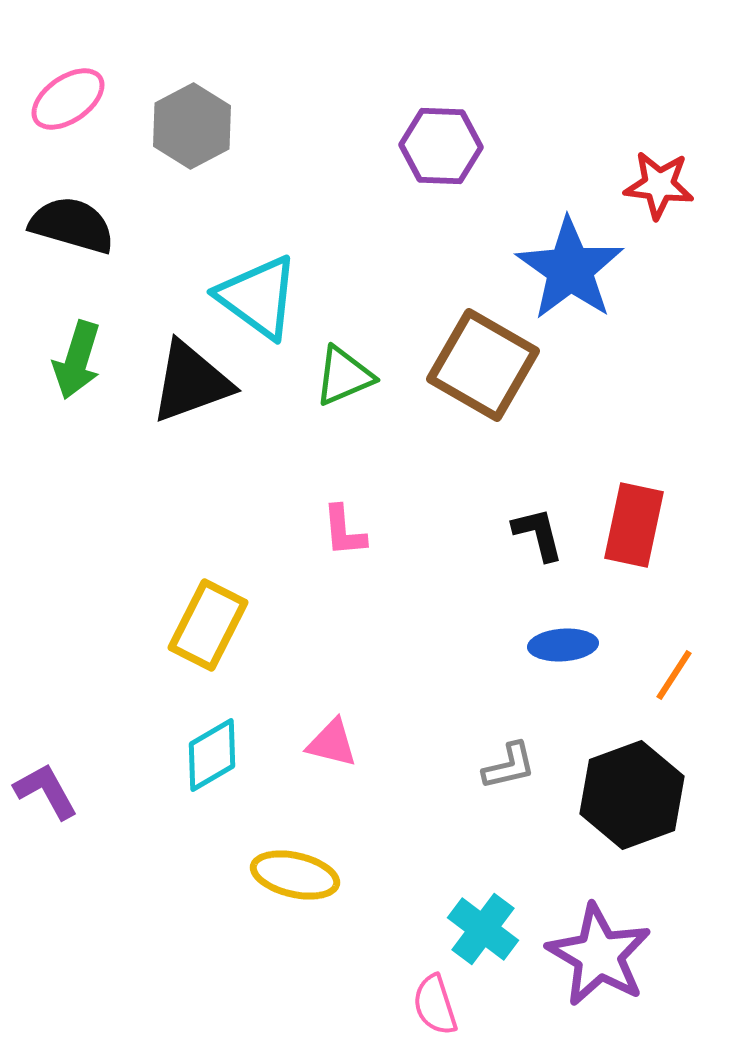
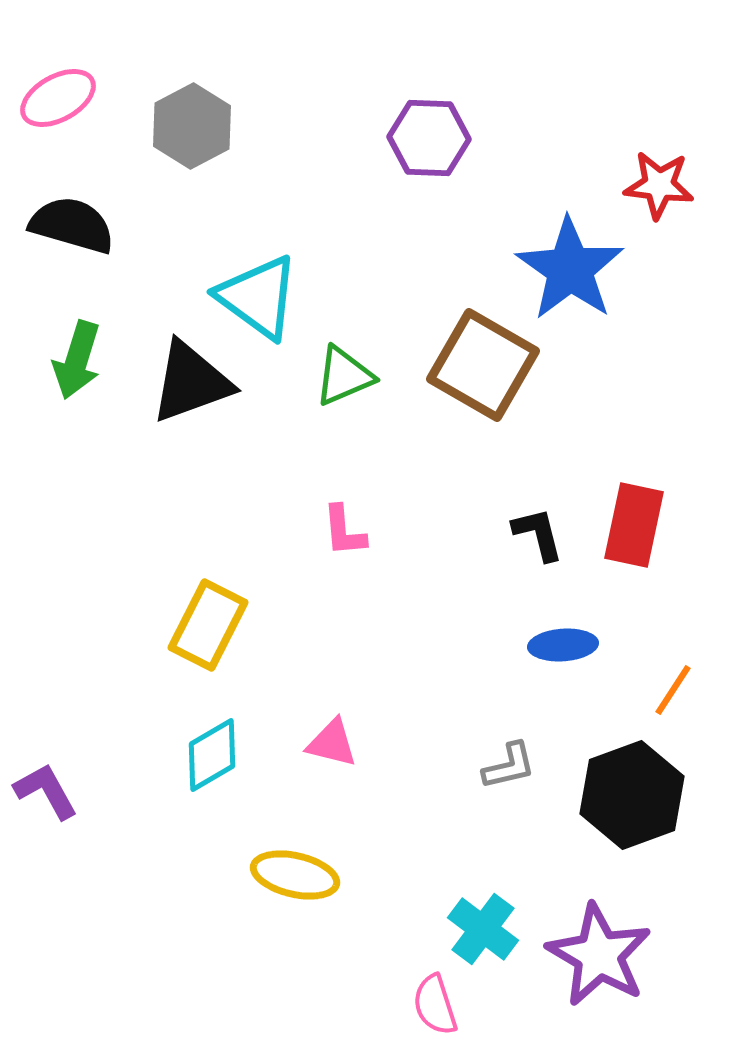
pink ellipse: moved 10 px left, 1 px up; rotated 6 degrees clockwise
purple hexagon: moved 12 px left, 8 px up
orange line: moved 1 px left, 15 px down
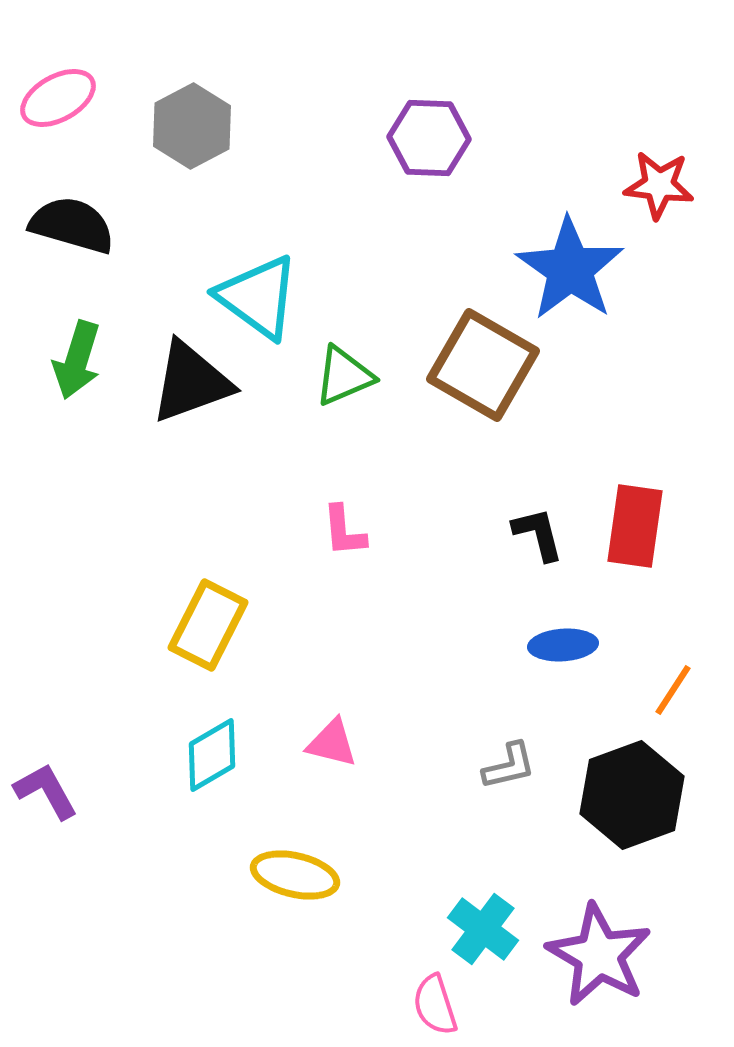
red rectangle: moved 1 px right, 1 px down; rotated 4 degrees counterclockwise
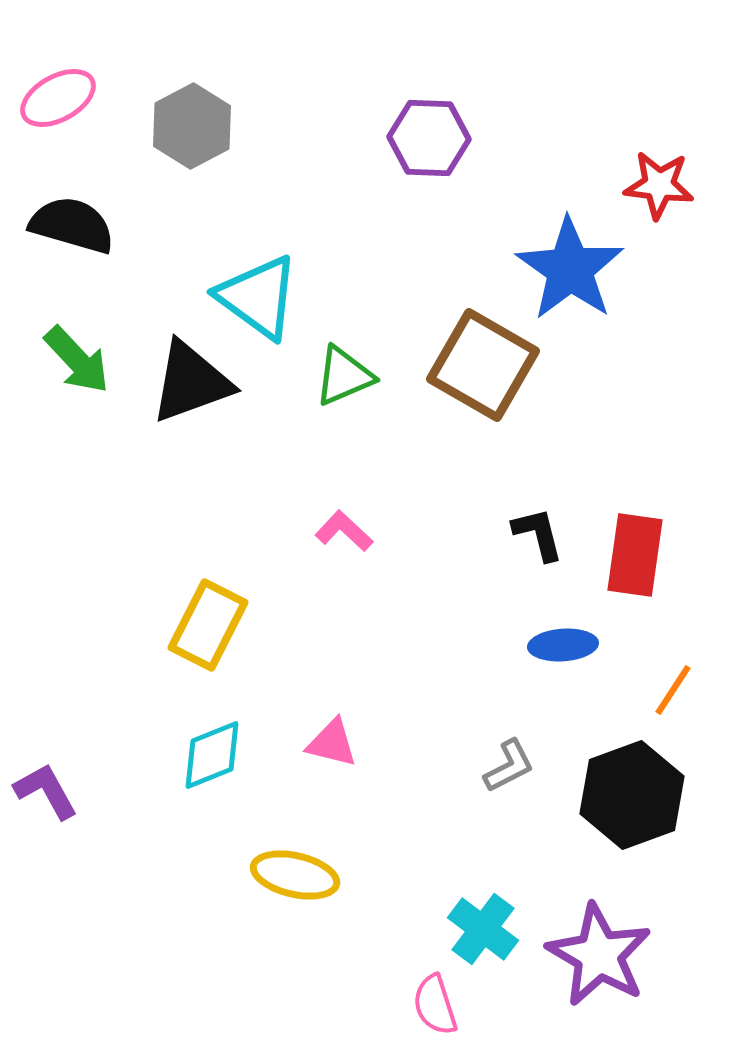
green arrow: rotated 60 degrees counterclockwise
red rectangle: moved 29 px down
pink L-shape: rotated 138 degrees clockwise
cyan diamond: rotated 8 degrees clockwise
gray L-shape: rotated 14 degrees counterclockwise
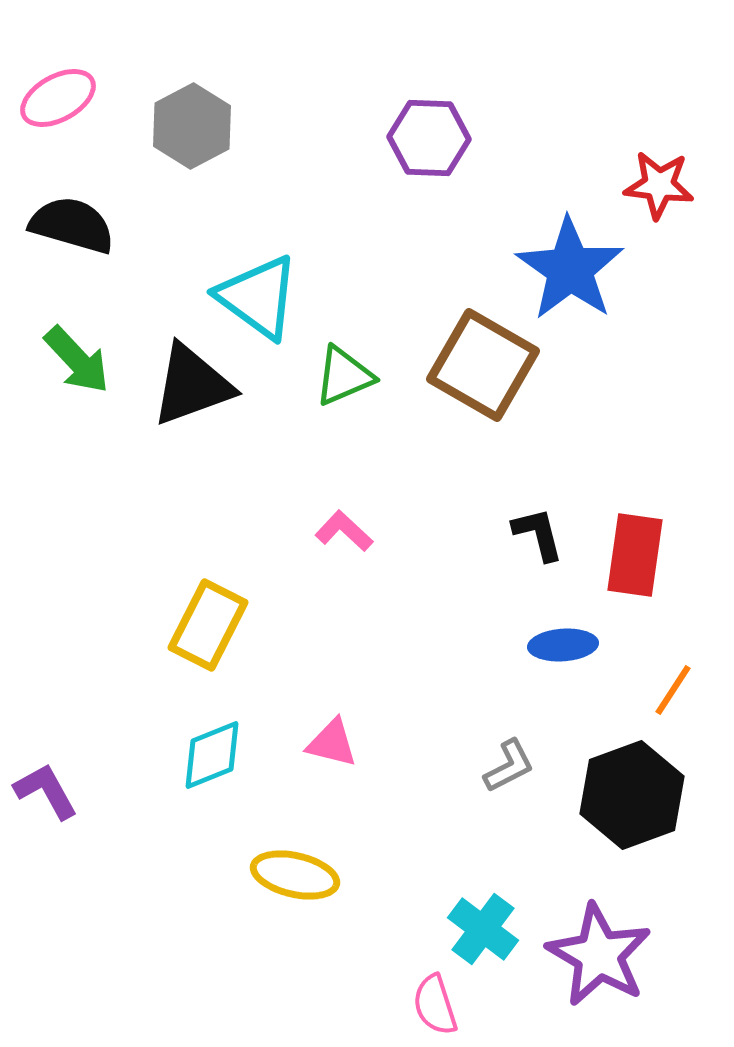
black triangle: moved 1 px right, 3 px down
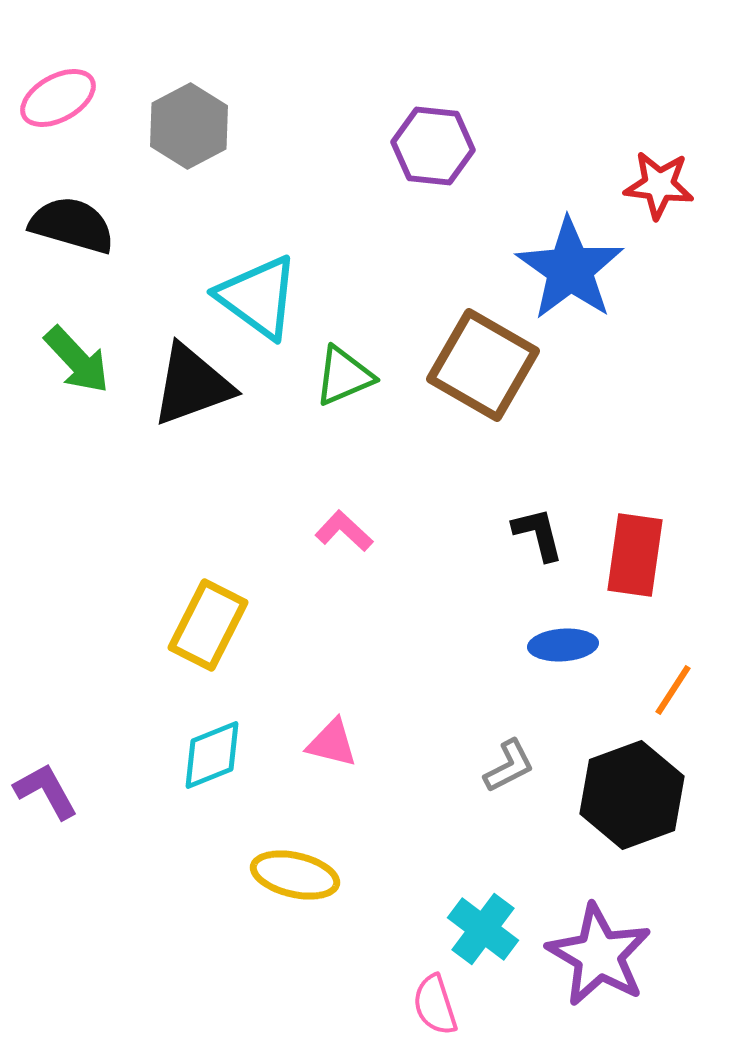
gray hexagon: moved 3 px left
purple hexagon: moved 4 px right, 8 px down; rotated 4 degrees clockwise
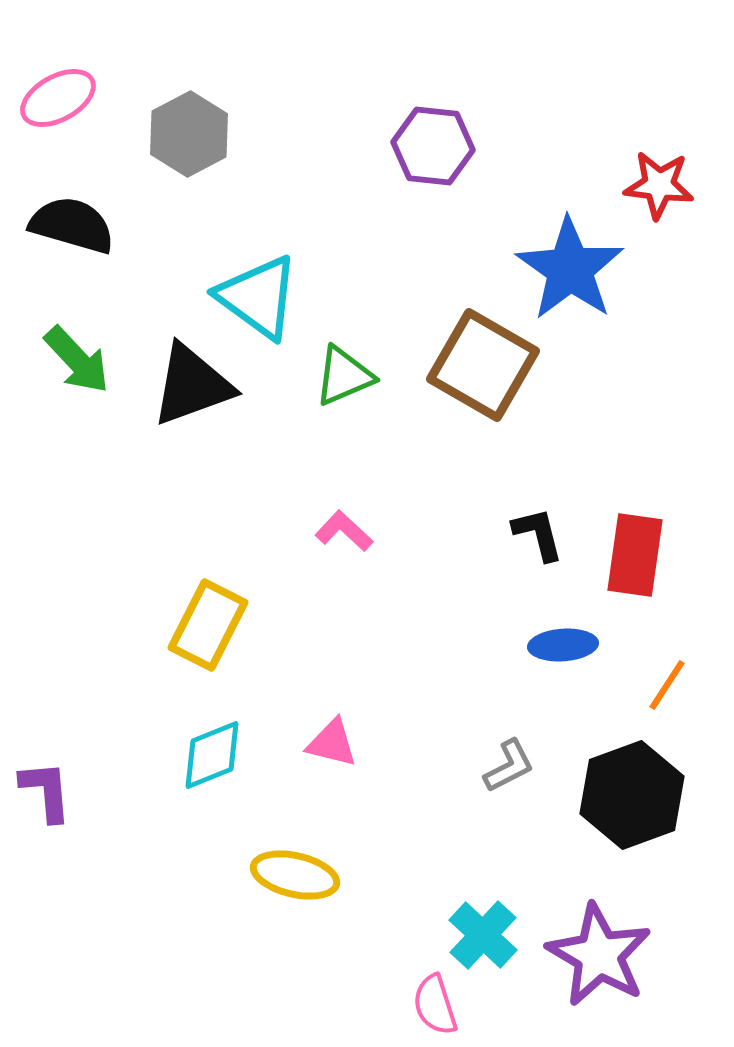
gray hexagon: moved 8 px down
orange line: moved 6 px left, 5 px up
purple L-shape: rotated 24 degrees clockwise
cyan cross: moved 6 px down; rotated 6 degrees clockwise
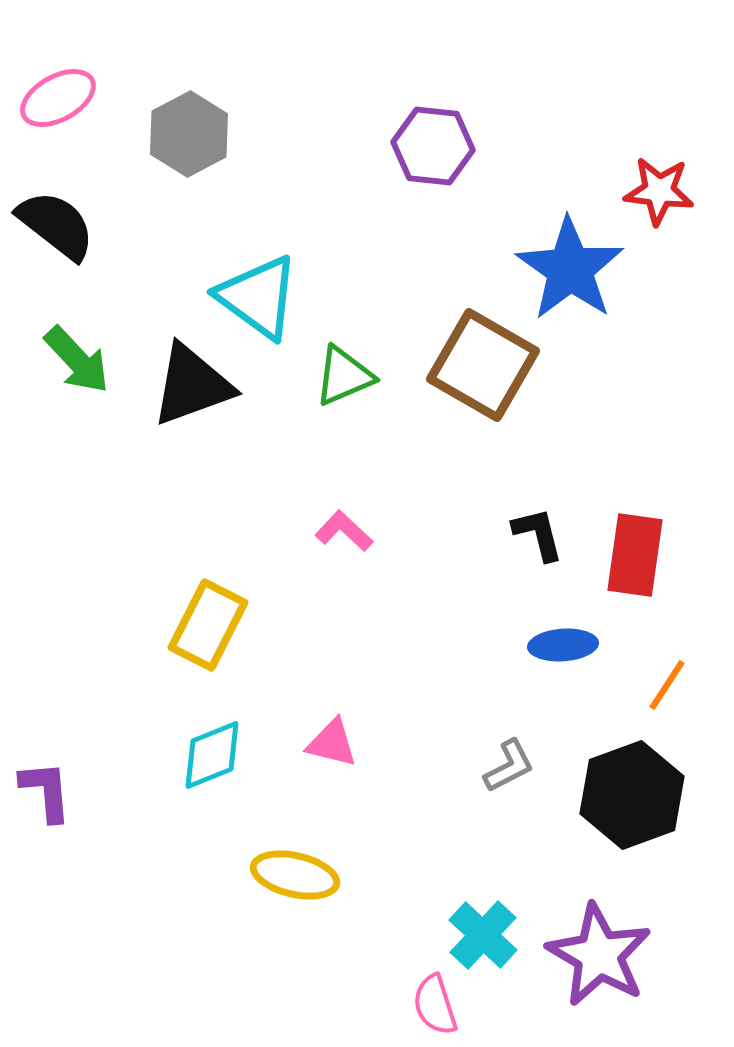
red star: moved 6 px down
black semicircle: moved 16 px left; rotated 22 degrees clockwise
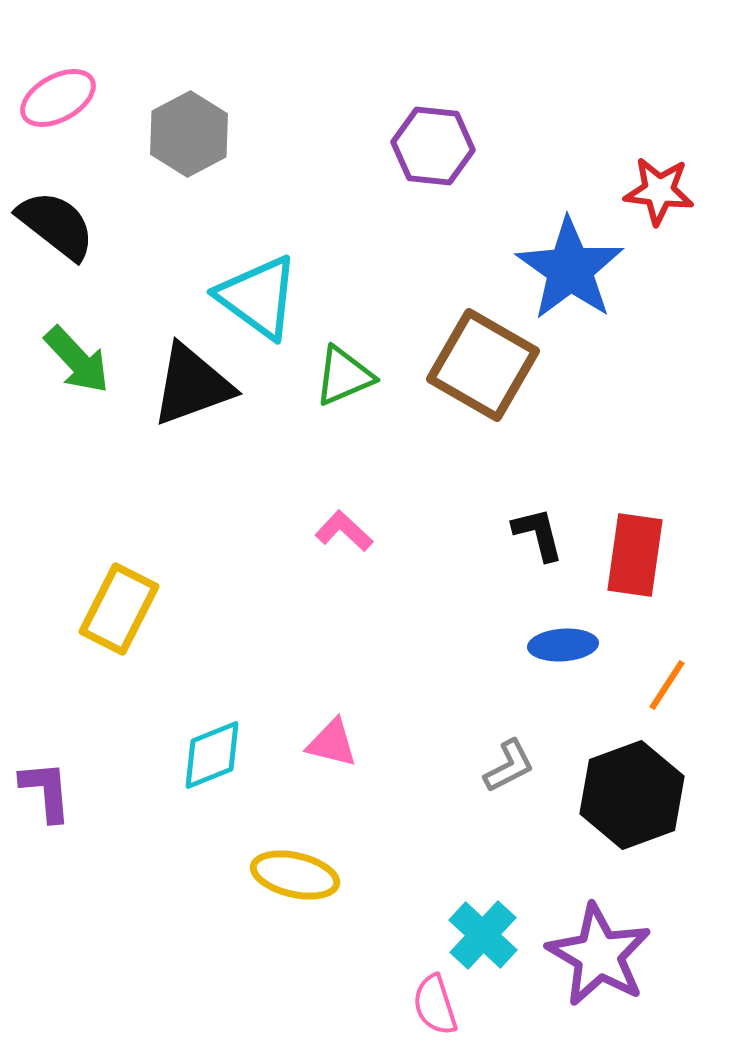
yellow rectangle: moved 89 px left, 16 px up
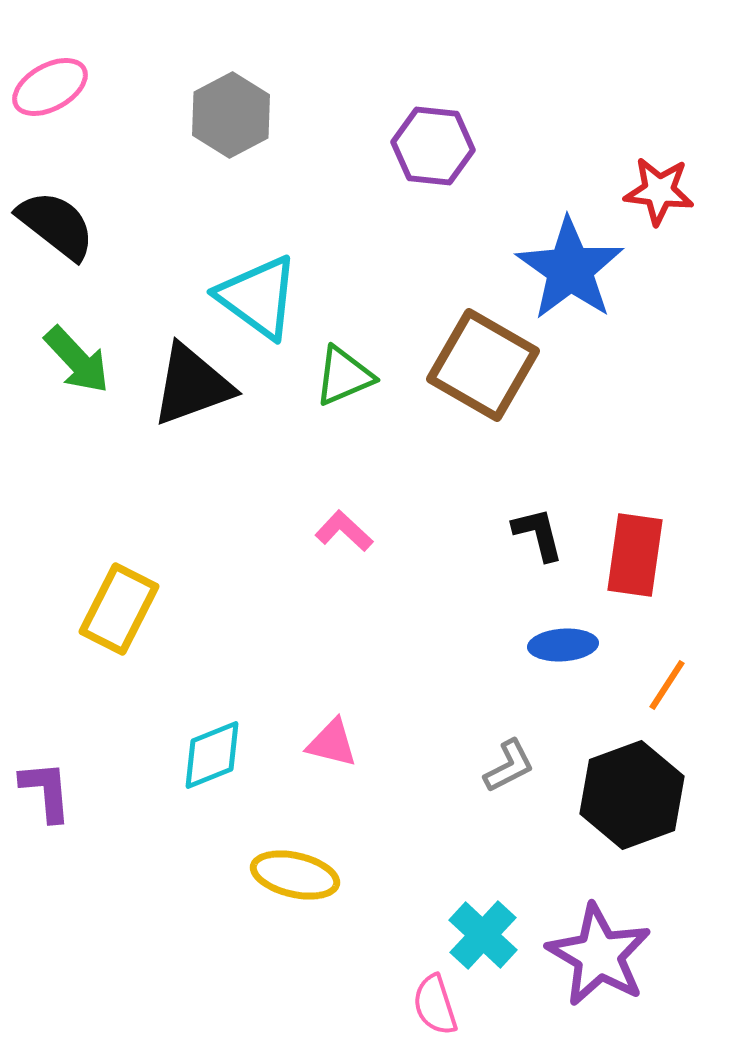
pink ellipse: moved 8 px left, 11 px up
gray hexagon: moved 42 px right, 19 px up
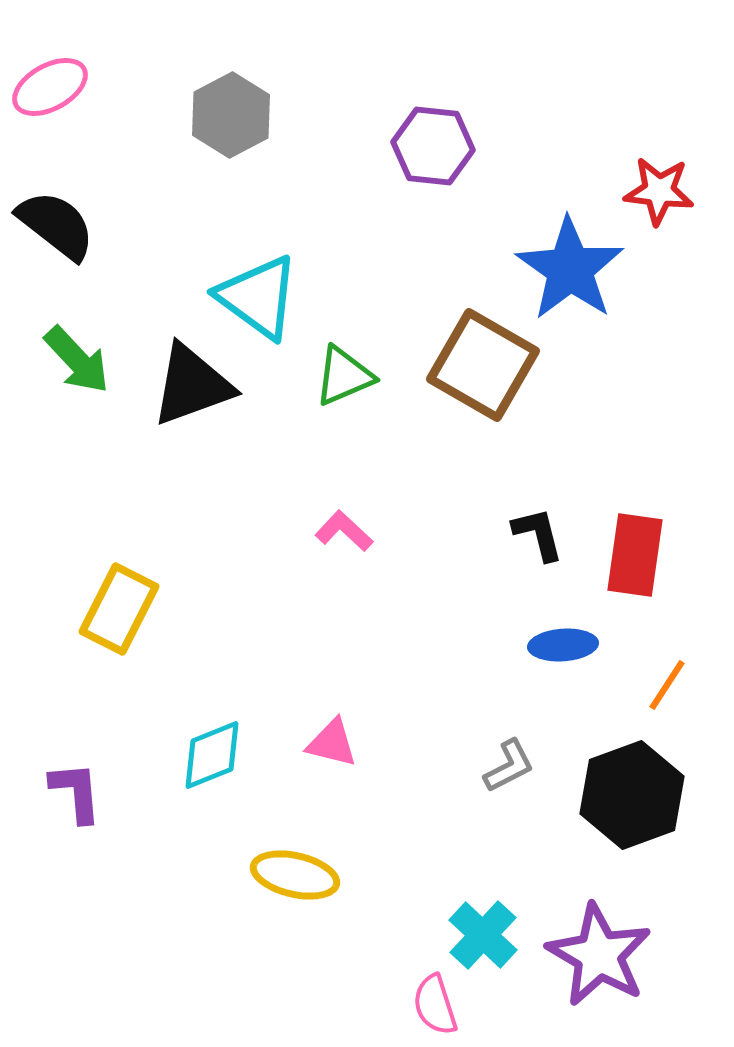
purple L-shape: moved 30 px right, 1 px down
